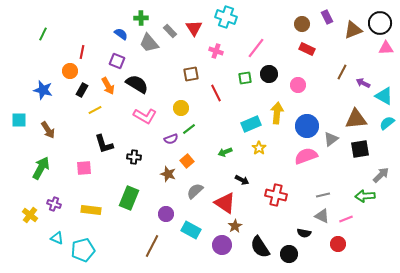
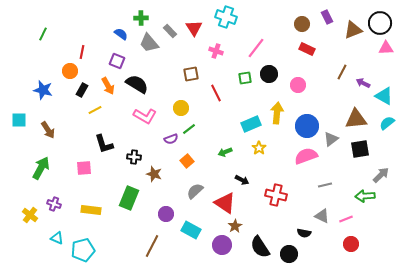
brown star at (168, 174): moved 14 px left
gray line at (323, 195): moved 2 px right, 10 px up
red circle at (338, 244): moved 13 px right
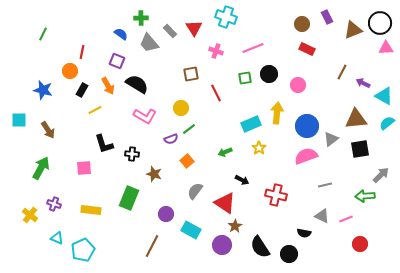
pink line at (256, 48): moved 3 px left; rotated 30 degrees clockwise
black cross at (134, 157): moved 2 px left, 3 px up
gray semicircle at (195, 191): rotated 12 degrees counterclockwise
red circle at (351, 244): moved 9 px right
cyan pentagon at (83, 250): rotated 10 degrees counterclockwise
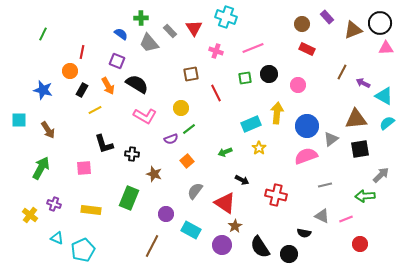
purple rectangle at (327, 17): rotated 16 degrees counterclockwise
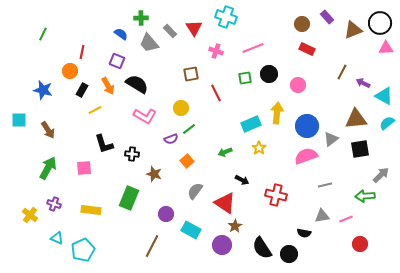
green arrow at (41, 168): moved 7 px right
gray triangle at (322, 216): rotated 35 degrees counterclockwise
black semicircle at (260, 247): moved 2 px right, 1 px down
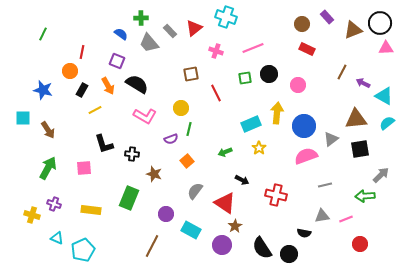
red triangle at (194, 28): rotated 24 degrees clockwise
cyan square at (19, 120): moved 4 px right, 2 px up
blue circle at (307, 126): moved 3 px left
green line at (189, 129): rotated 40 degrees counterclockwise
yellow cross at (30, 215): moved 2 px right; rotated 21 degrees counterclockwise
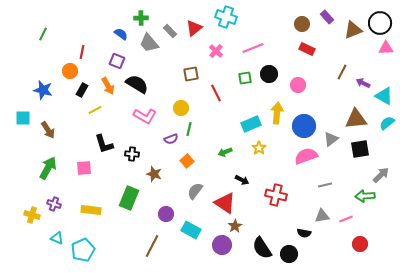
pink cross at (216, 51): rotated 24 degrees clockwise
